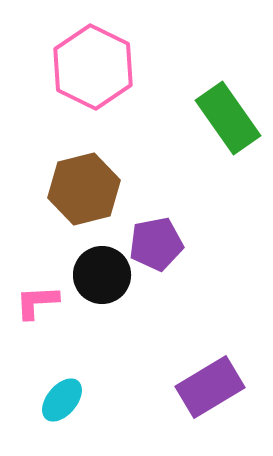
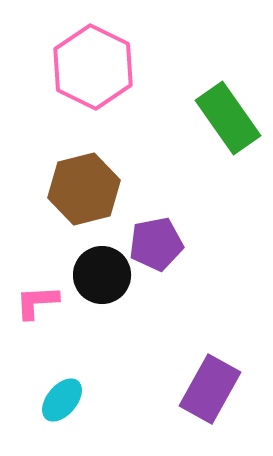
purple rectangle: moved 2 px down; rotated 30 degrees counterclockwise
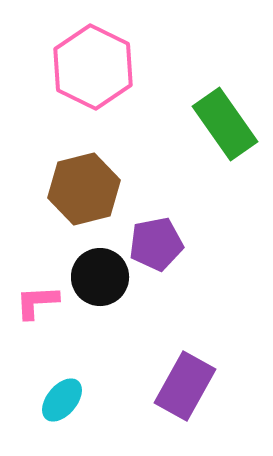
green rectangle: moved 3 px left, 6 px down
black circle: moved 2 px left, 2 px down
purple rectangle: moved 25 px left, 3 px up
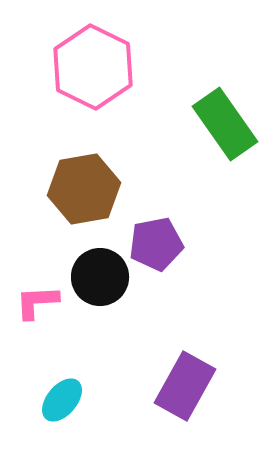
brown hexagon: rotated 4 degrees clockwise
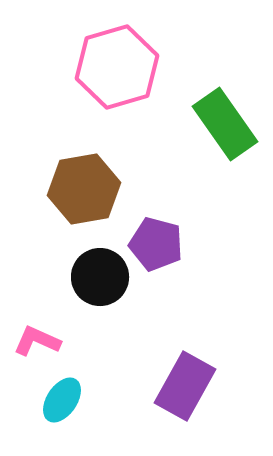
pink hexagon: moved 24 px right; rotated 18 degrees clockwise
purple pentagon: rotated 26 degrees clockwise
pink L-shape: moved 39 px down; rotated 27 degrees clockwise
cyan ellipse: rotated 6 degrees counterclockwise
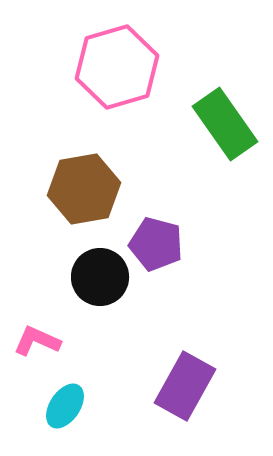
cyan ellipse: moved 3 px right, 6 px down
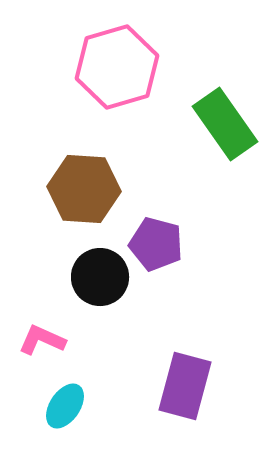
brown hexagon: rotated 14 degrees clockwise
pink L-shape: moved 5 px right, 1 px up
purple rectangle: rotated 14 degrees counterclockwise
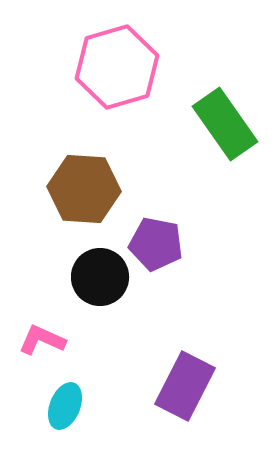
purple pentagon: rotated 4 degrees counterclockwise
purple rectangle: rotated 12 degrees clockwise
cyan ellipse: rotated 12 degrees counterclockwise
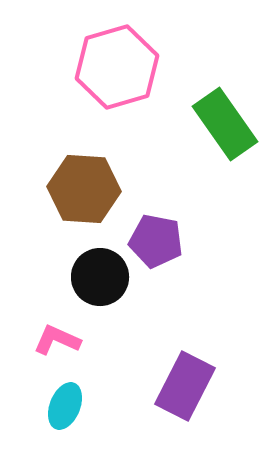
purple pentagon: moved 3 px up
pink L-shape: moved 15 px right
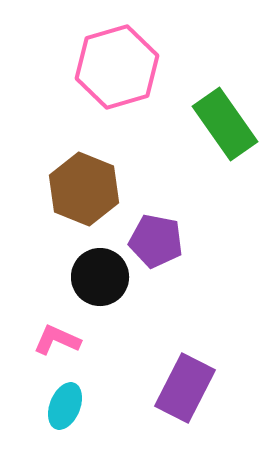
brown hexagon: rotated 18 degrees clockwise
purple rectangle: moved 2 px down
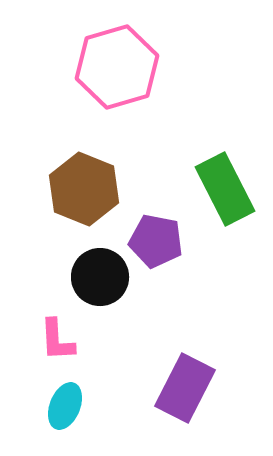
green rectangle: moved 65 px down; rotated 8 degrees clockwise
pink L-shape: rotated 117 degrees counterclockwise
